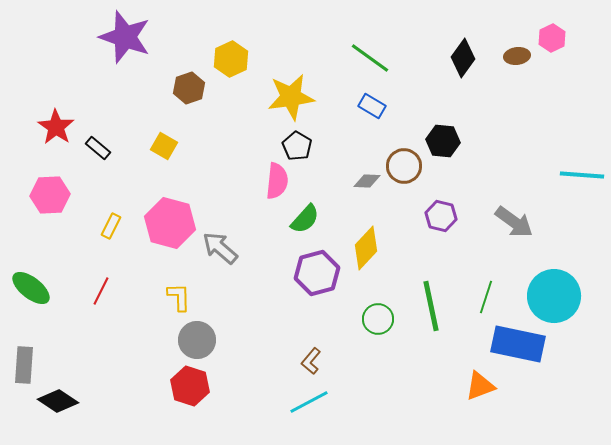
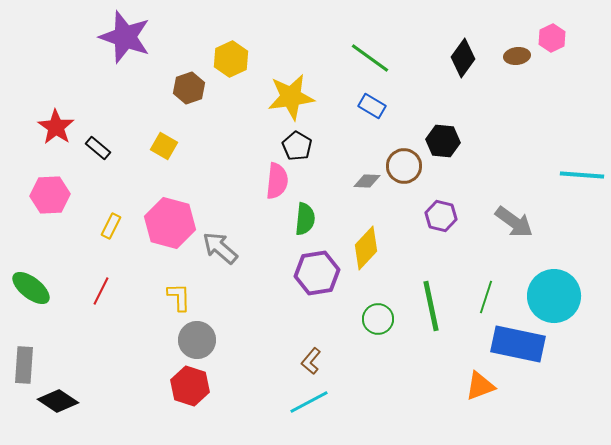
green semicircle at (305, 219): rotated 36 degrees counterclockwise
purple hexagon at (317, 273): rotated 6 degrees clockwise
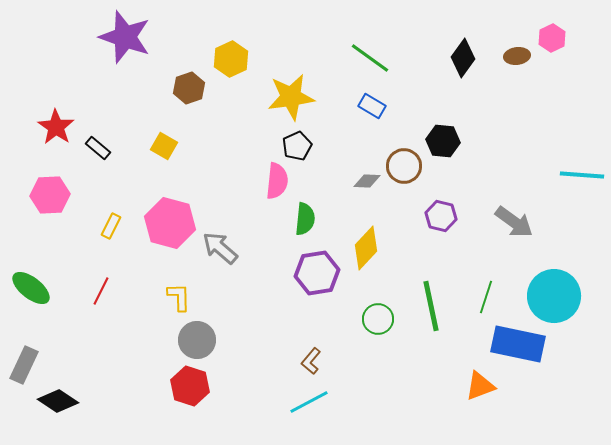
black pentagon at (297, 146): rotated 16 degrees clockwise
gray rectangle at (24, 365): rotated 21 degrees clockwise
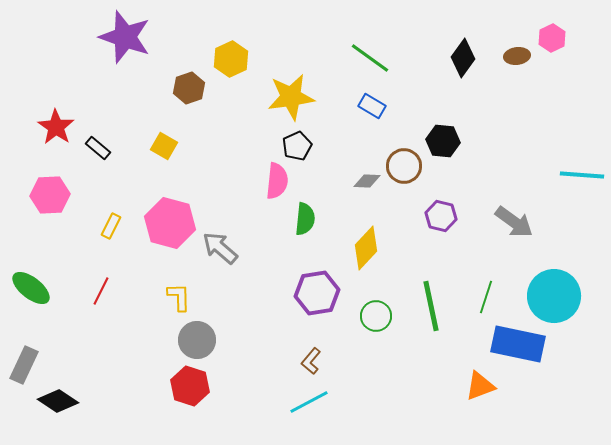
purple hexagon at (317, 273): moved 20 px down
green circle at (378, 319): moved 2 px left, 3 px up
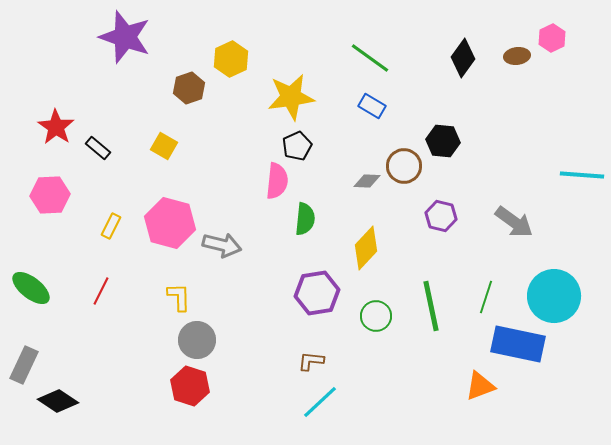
gray arrow at (220, 248): moved 2 px right, 3 px up; rotated 153 degrees clockwise
brown L-shape at (311, 361): rotated 56 degrees clockwise
cyan line at (309, 402): moved 11 px right; rotated 15 degrees counterclockwise
